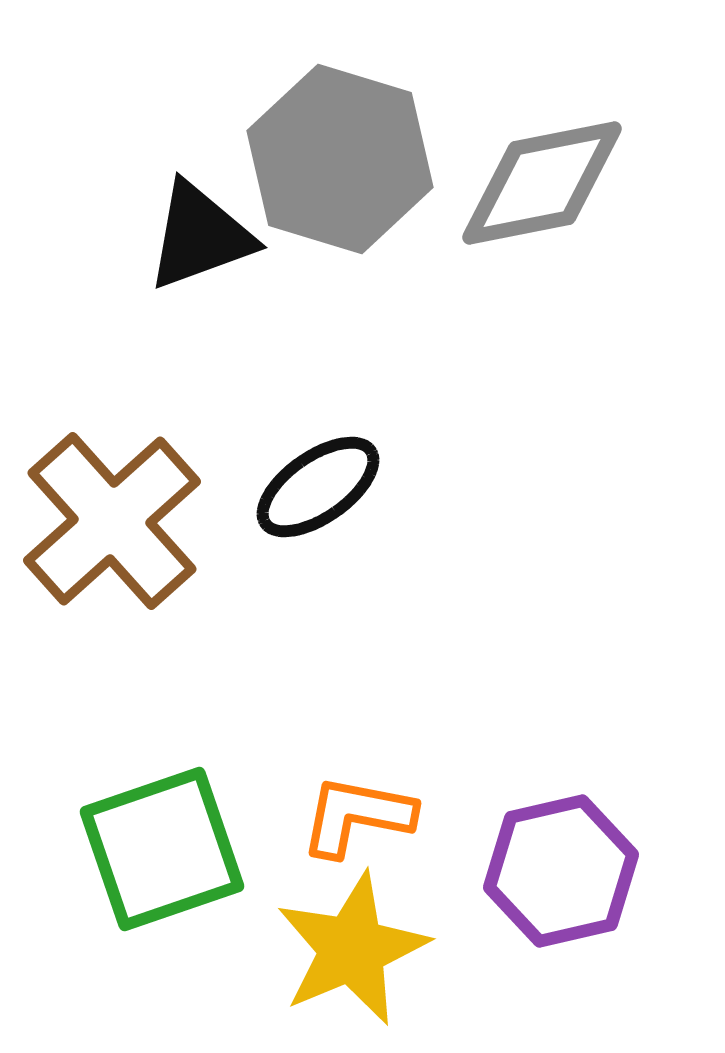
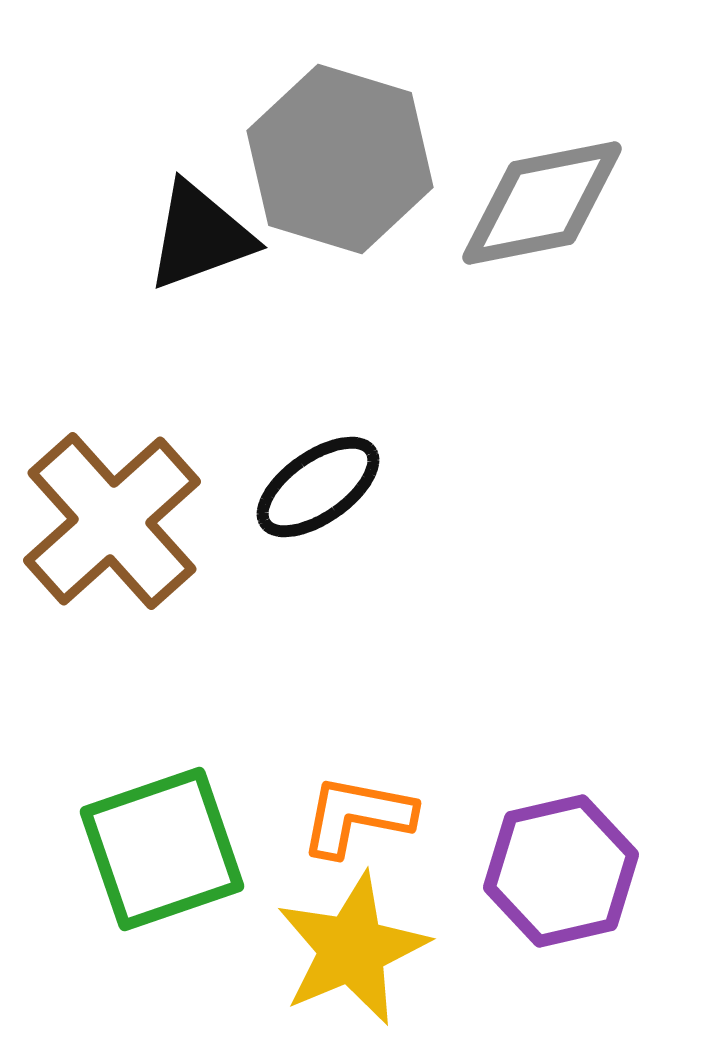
gray diamond: moved 20 px down
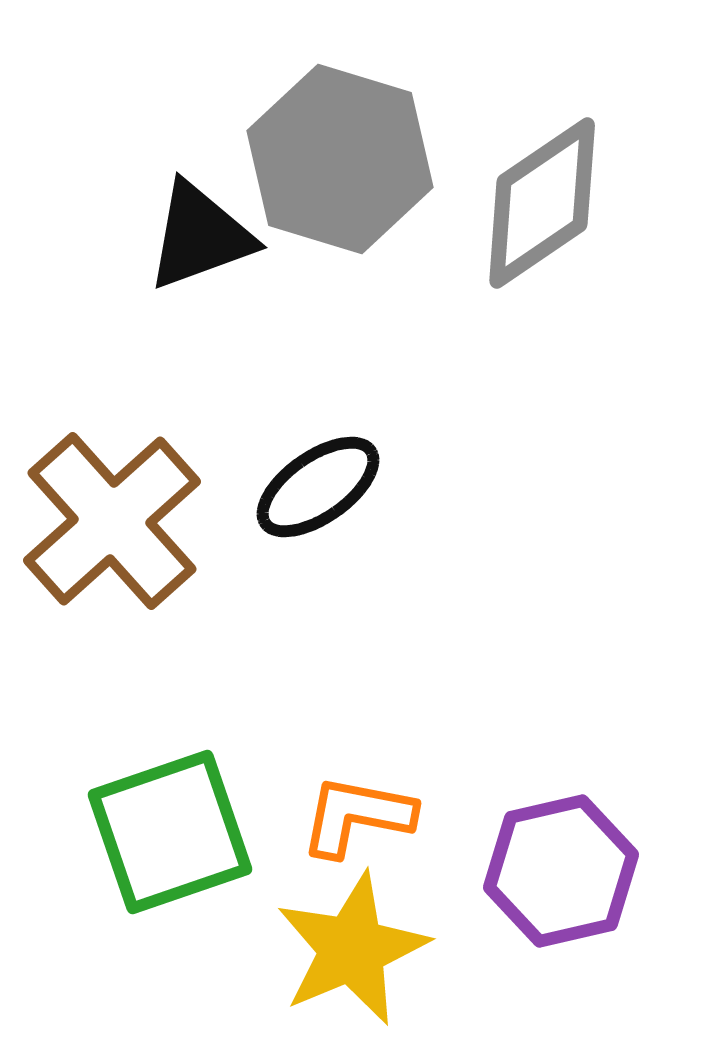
gray diamond: rotated 23 degrees counterclockwise
green square: moved 8 px right, 17 px up
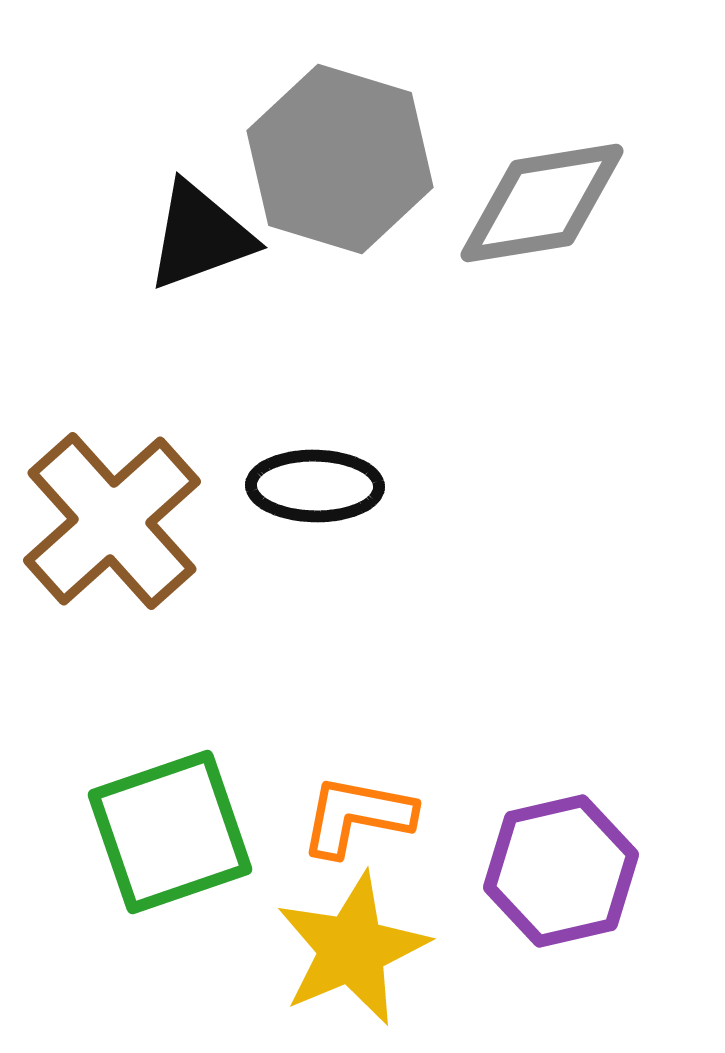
gray diamond: rotated 25 degrees clockwise
black ellipse: moved 3 px left, 1 px up; rotated 36 degrees clockwise
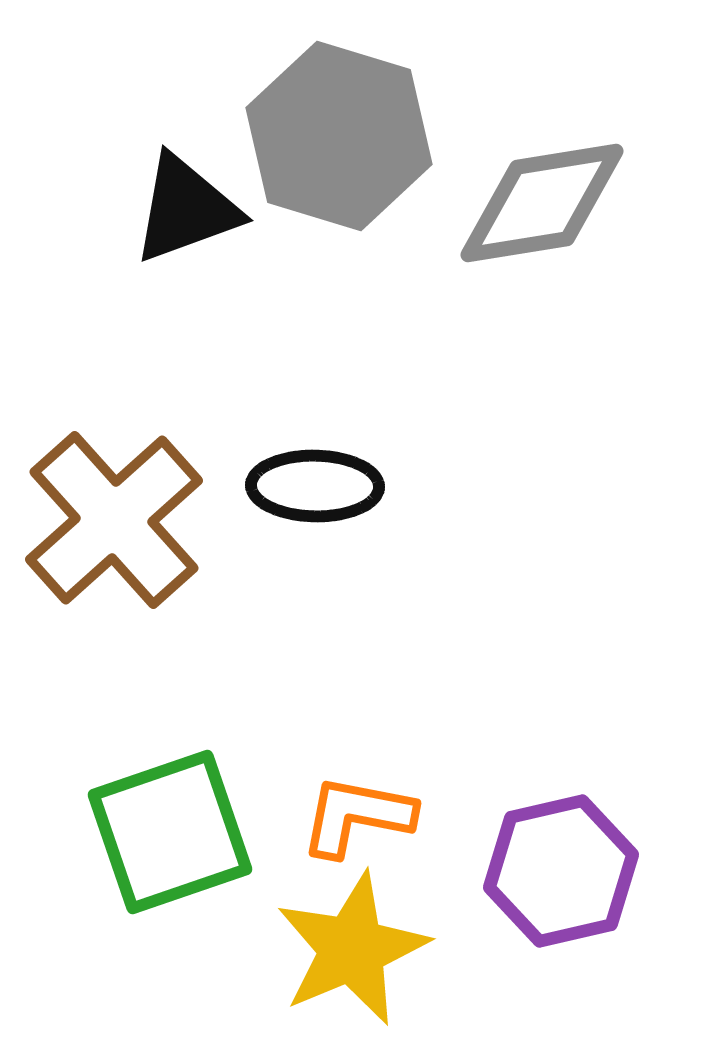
gray hexagon: moved 1 px left, 23 px up
black triangle: moved 14 px left, 27 px up
brown cross: moved 2 px right, 1 px up
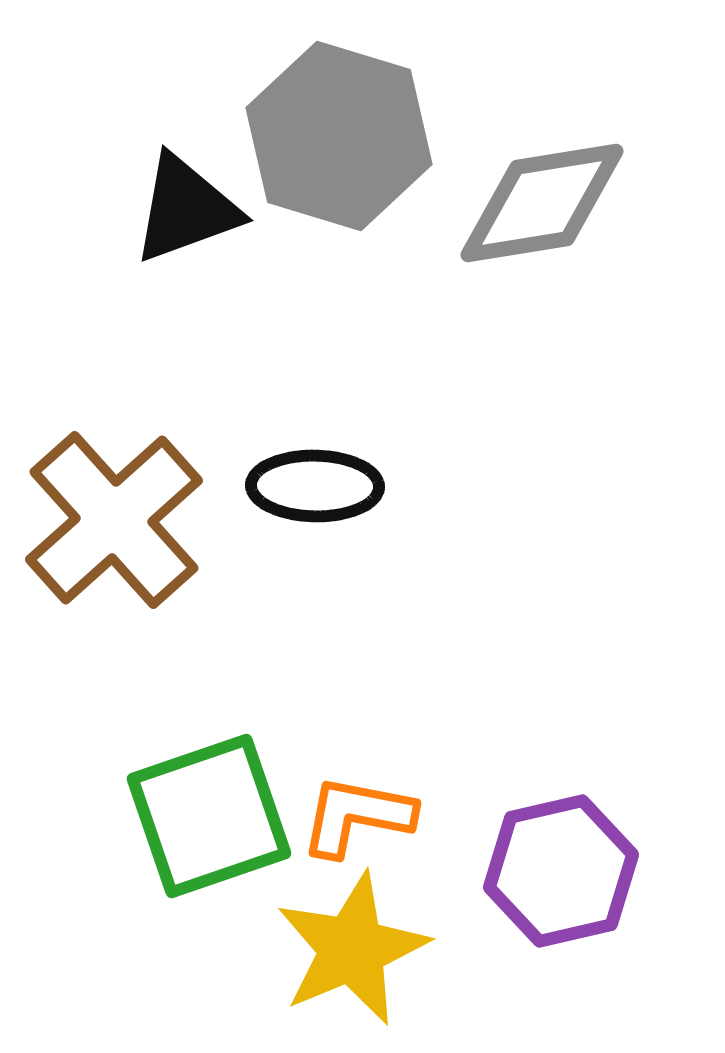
green square: moved 39 px right, 16 px up
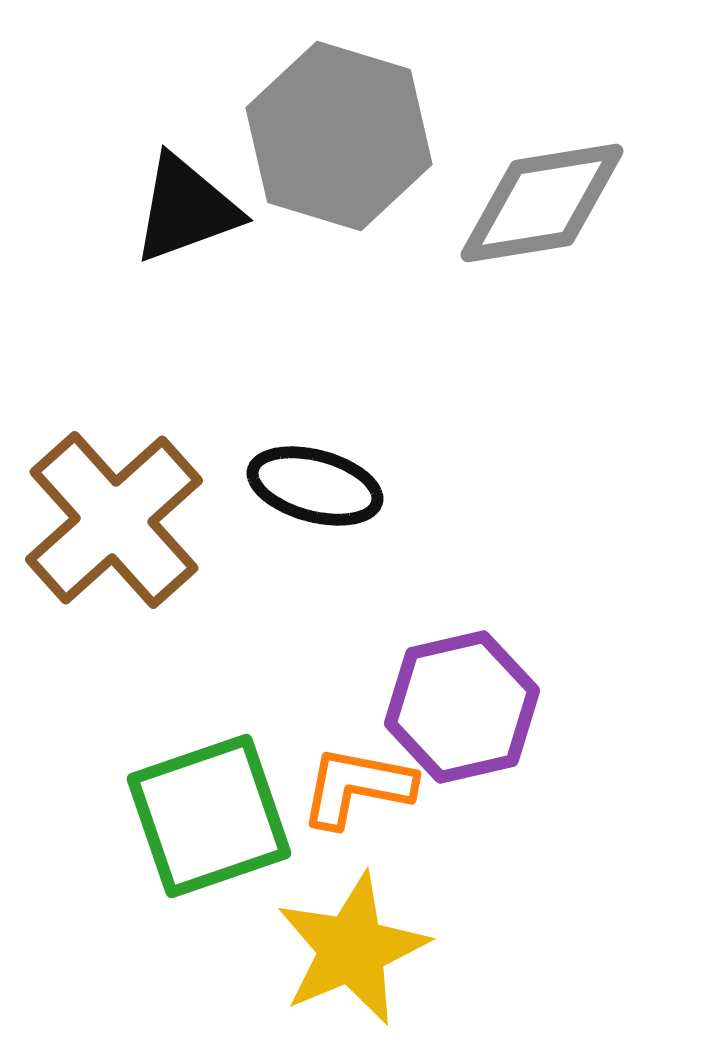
black ellipse: rotated 14 degrees clockwise
orange L-shape: moved 29 px up
purple hexagon: moved 99 px left, 164 px up
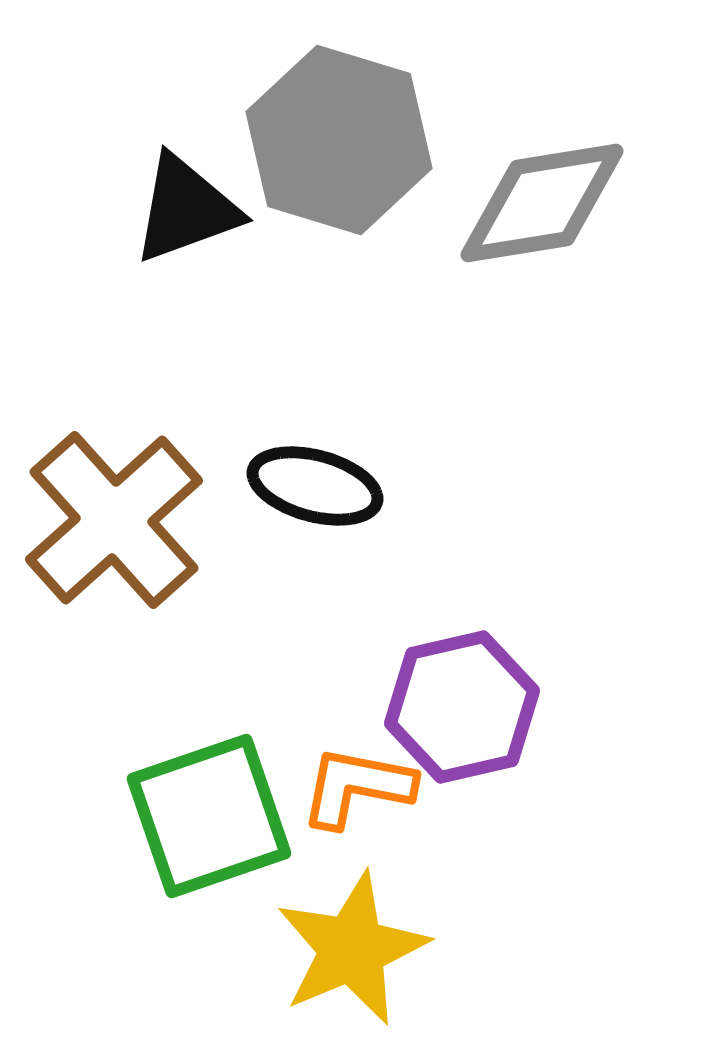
gray hexagon: moved 4 px down
